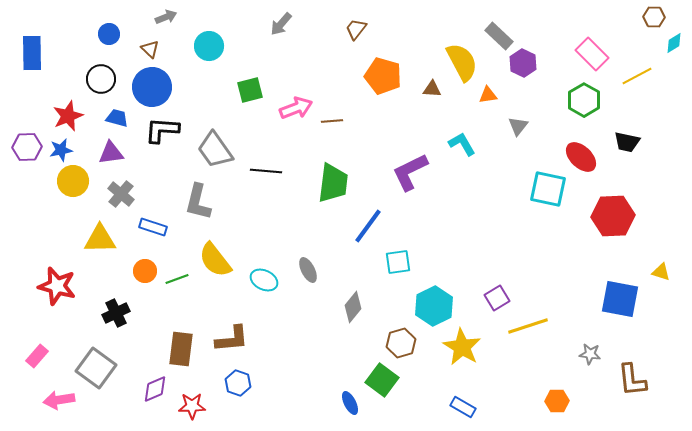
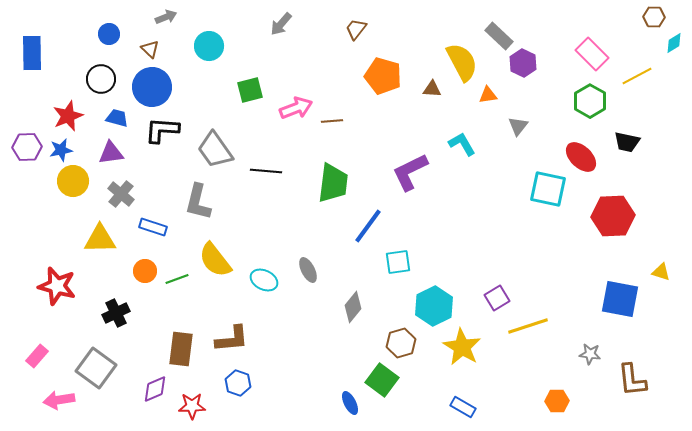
green hexagon at (584, 100): moved 6 px right, 1 px down
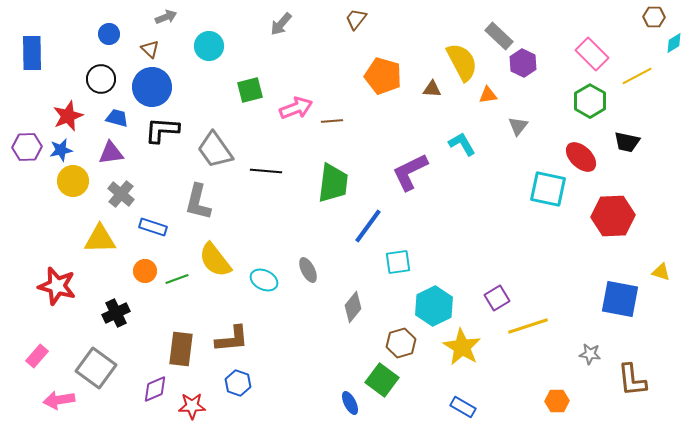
brown trapezoid at (356, 29): moved 10 px up
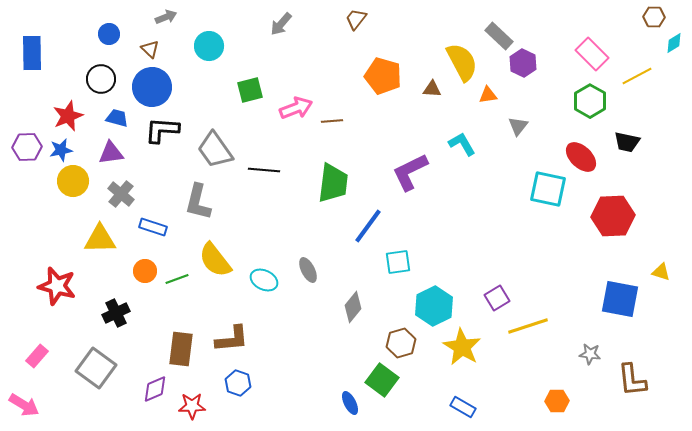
black line at (266, 171): moved 2 px left, 1 px up
pink arrow at (59, 400): moved 35 px left, 5 px down; rotated 140 degrees counterclockwise
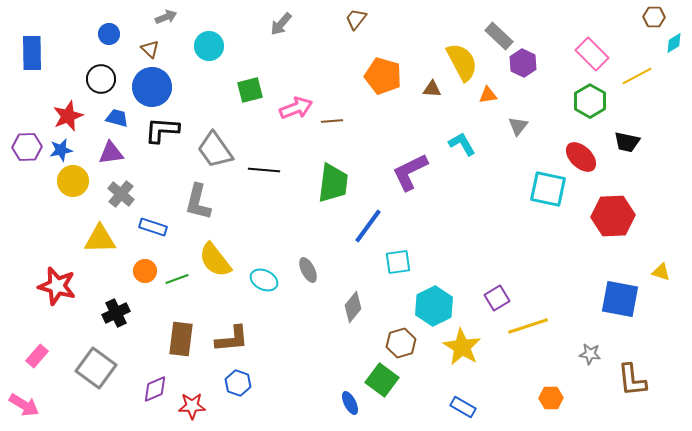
brown rectangle at (181, 349): moved 10 px up
orange hexagon at (557, 401): moved 6 px left, 3 px up
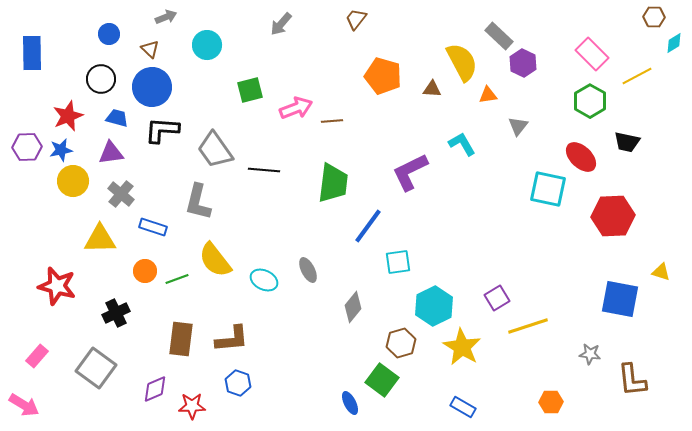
cyan circle at (209, 46): moved 2 px left, 1 px up
orange hexagon at (551, 398): moved 4 px down
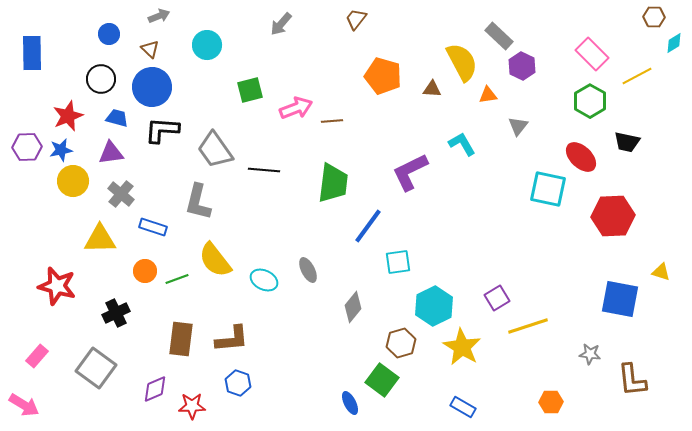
gray arrow at (166, 17): moved 7 px left, 1 px up
purple hexagon at (523, 63): moved 1 px left, 3 px down
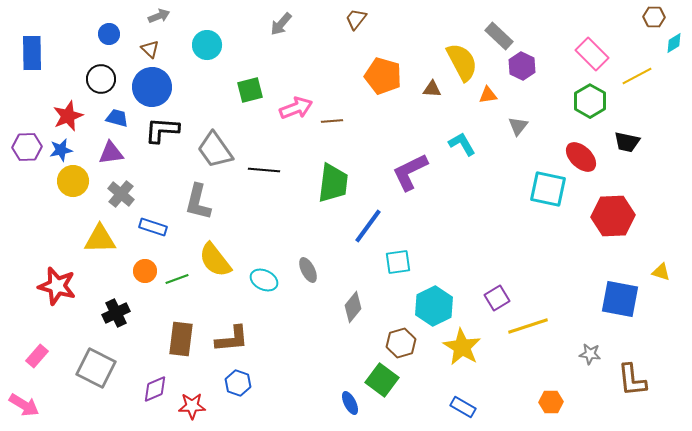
gray square at (96, 368): rotated 9 degrees counterclockwise
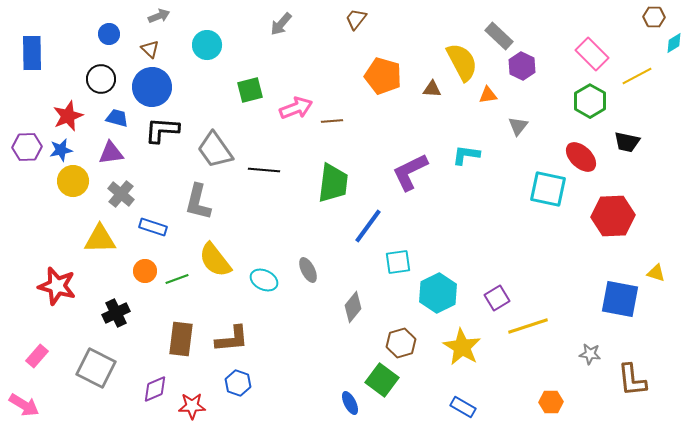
cyan L-shape at (462, 144): moved 4 px right, 11 px down; rotated 52 degrees counterclockwise
yellow triangle at (661, 272): moved 5 px left, 1 px down
cyan hexagon at (434, 306): moved 4 px right, 13 px up
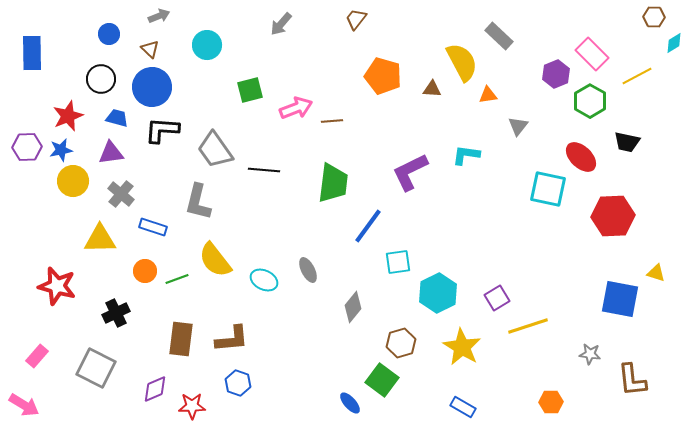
purple hexagon at (522, 66): moved 34 px right, 8 px down; rotated 12 degrees clockwise
blue ellipse at (350, 403): rotated 15 degrees counterclockwise
